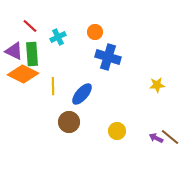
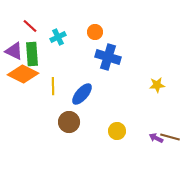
brown line: rotated 24 degrees counterclockwise
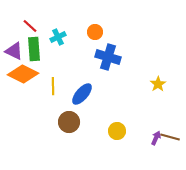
green rectangle: moved 2 px right, 5 px up
yellow star: moved 1 px right, 1 px up; rotated 28 degrees counterclockwise
purple arrow: rotated 88 degrees clockwise
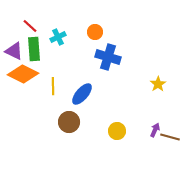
purple arrow: moved 1 px left, 8 px up
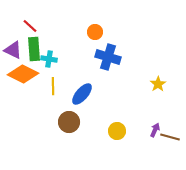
cyan cross: moved 9 px left, 22 px down; rotated 35 degrees clockwise
purple triangle: moved 1 px left, 1 px up
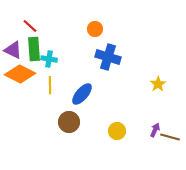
orange circle: moved 3 px up
orange diamond: moved 3 px left
yellow line: moved 3 px left, 1 px up
